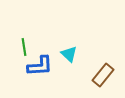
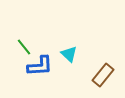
green line: rotated 30 degrees counterclockwise
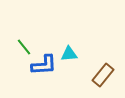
cyan triangle: rotated 48 degrees counterclockwise
blue L-shape: moved 4 px right, 1 px up
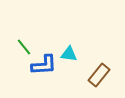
cyan triangle: rotated 12 degrees clockwise
brown rectangle: moved 4 px left
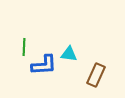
green line: rotated 42 degrees clockwise
brown rectangle: moved 3 px left; rotated 15 degrees counterclockwise
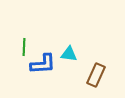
blue L-shape: moved 1 px left, 1 px up
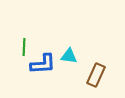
cyan triangle: moved 2 px down
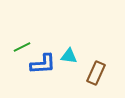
green line: moved 2 px left; rotated 60 degrees clockwise
brown rectangle: moved 2 px up
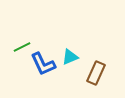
cyan triangle: moved 1 px right, 1 px down; rotated 30 degrees counterclockwise
blue L-shape: rotated 68 degrees clockwise
